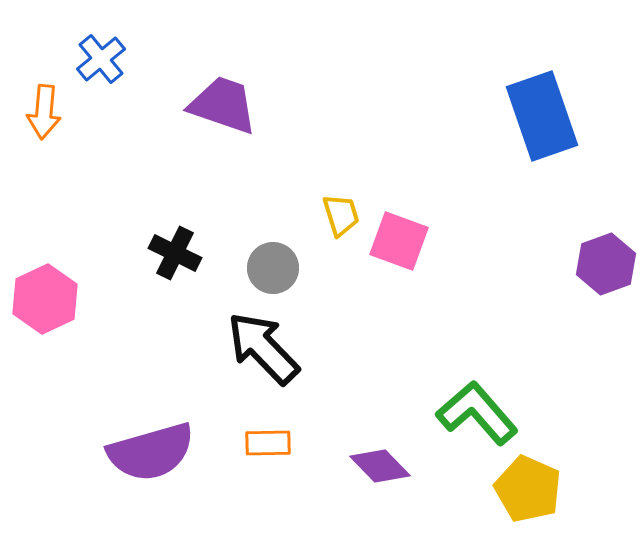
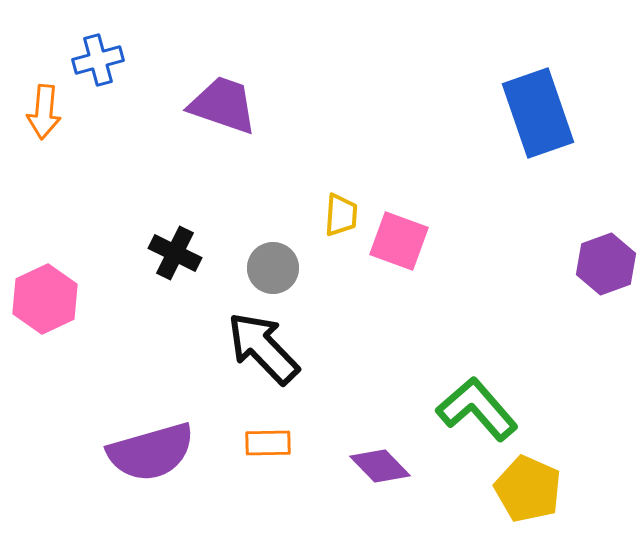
blue cross: moved 3 px left, 1 px down; rotated 24 degrees clockwise
blue rectangle: moved 4 px left, 3 px up
yellow trapezoid: rotated 21 degrees clockwise
green L-shape: moved 4 px up
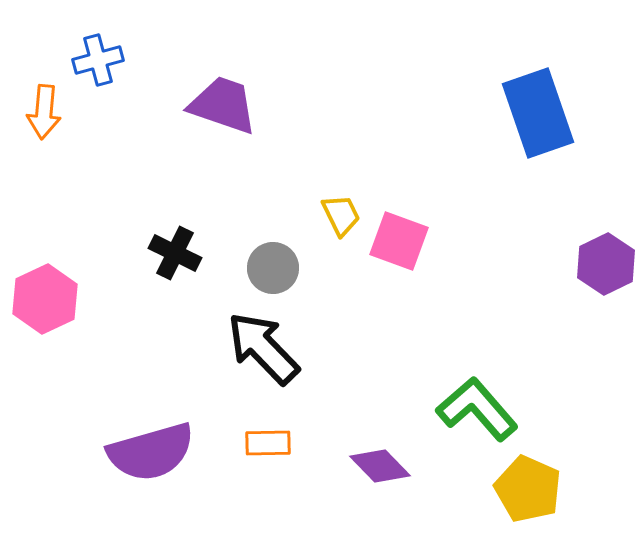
yellow trapezoid: rotated 30 degrees counterclockwise
purple hexagon: rotated 6 degrees counterclockwise
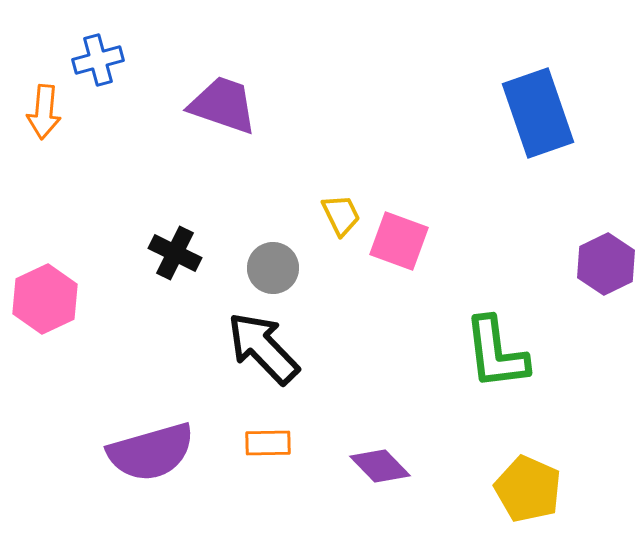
green L-shape: moved 19 px right, 56 px up; rotated 146 degrees counterclockwise
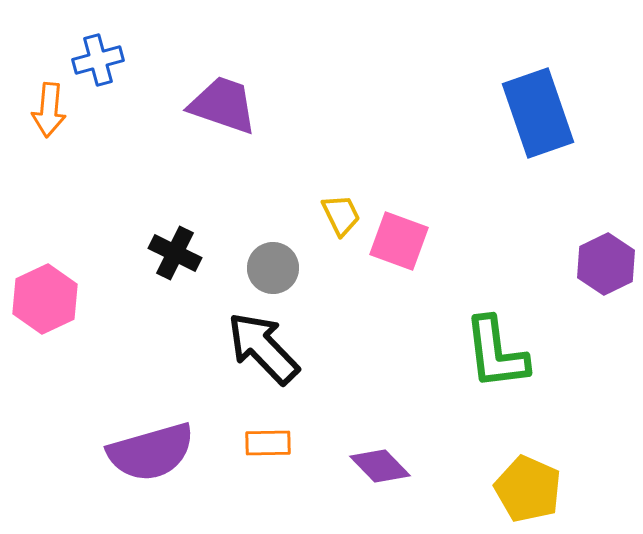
orange arrow: moved 5 px right, 2 px up
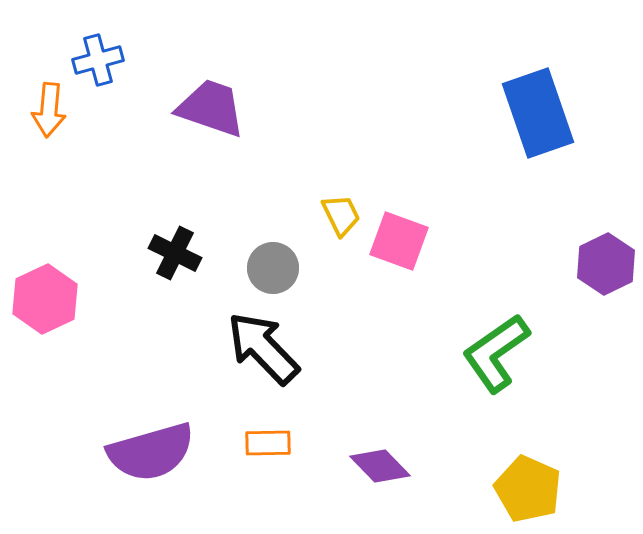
purple trapezoid: moved 12 px left, 3 px down
green L-shape: rotated 62 degrees clockwise
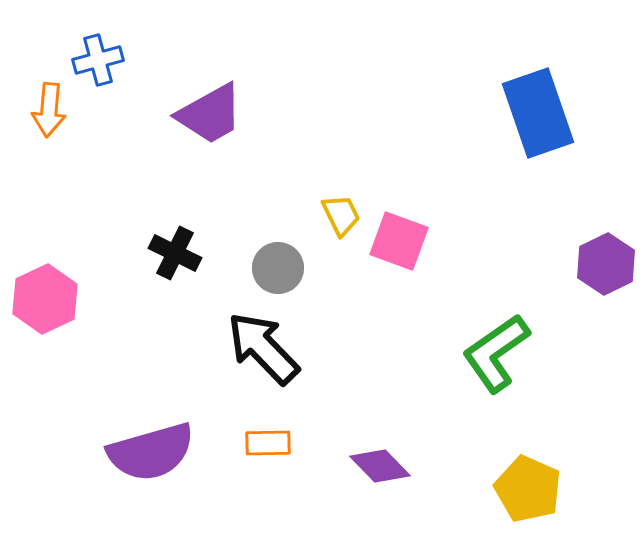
purple trapezoid: moved 1 px left, 6 px down; rotated 132 degrees clockwise
gray circle: moved 5 px right
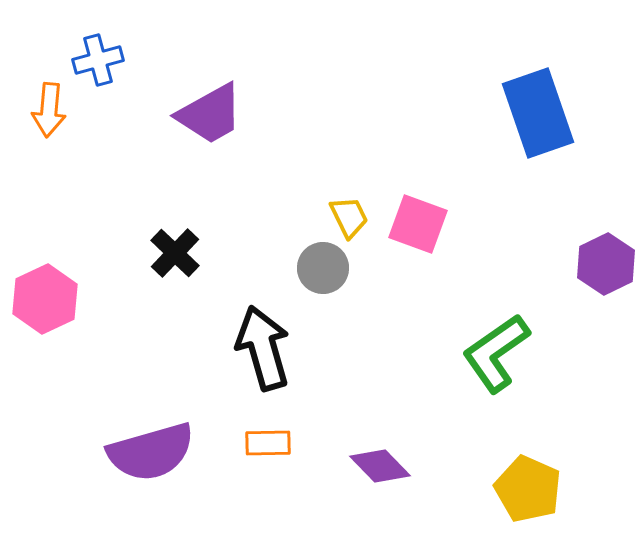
yellow trapezoid: moved 8 px right, 2 px down
pink square: moved 19 px right, 17 px up
black cross: rotated 18 degrees clockwise
gray circle: moved 45 px right
black arrow: rotated 28 degrees clockwise
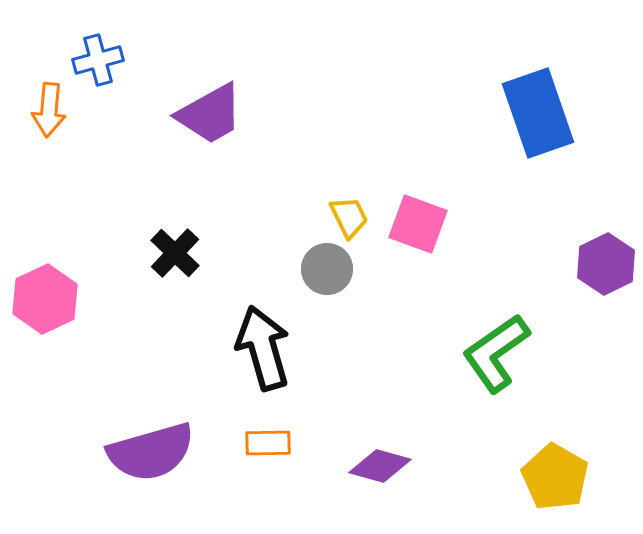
gray circle: moved 4 px right, 1 px down
purple diamond: rotated 30 degrees counterclockwise
yellow pentagon: moved 27 px right, 12 px up; rotated 6 degrees clockwise
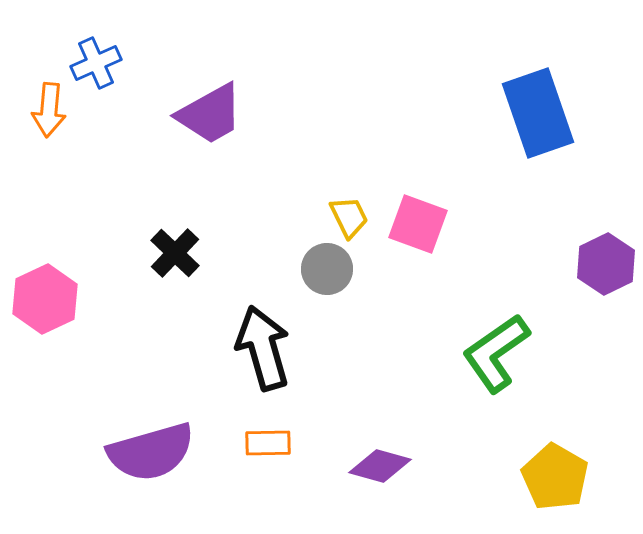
blue cross: moved 2 px left, 3 px down; rotated 9 degrees counterclockwise
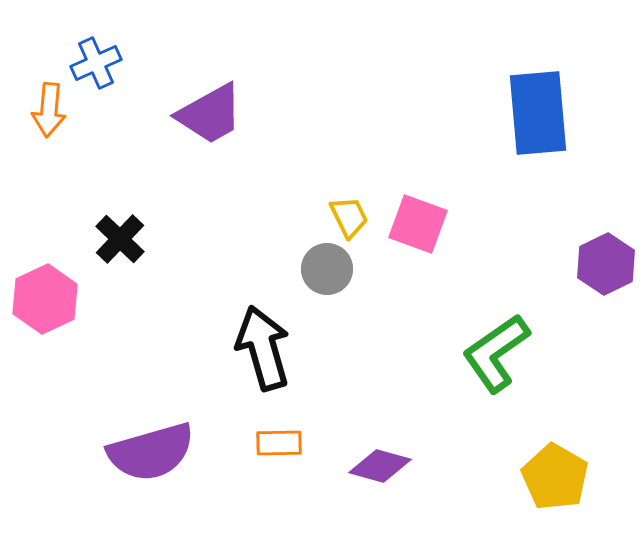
blue rectangle: rotated 14 degrees clockwise
black cross: moved 55 px left, 14 px up
orange rectangle: moved 11 px right
